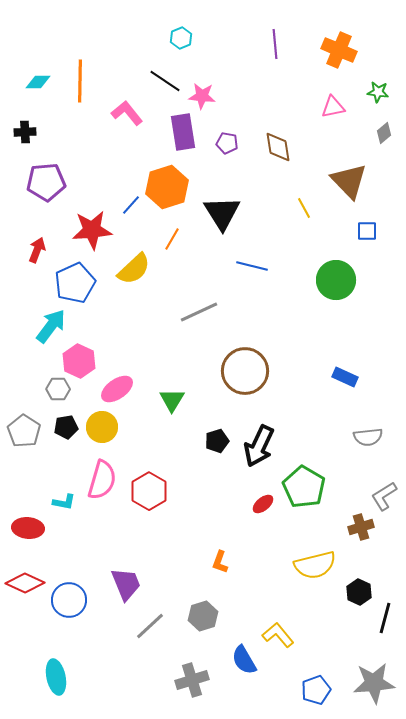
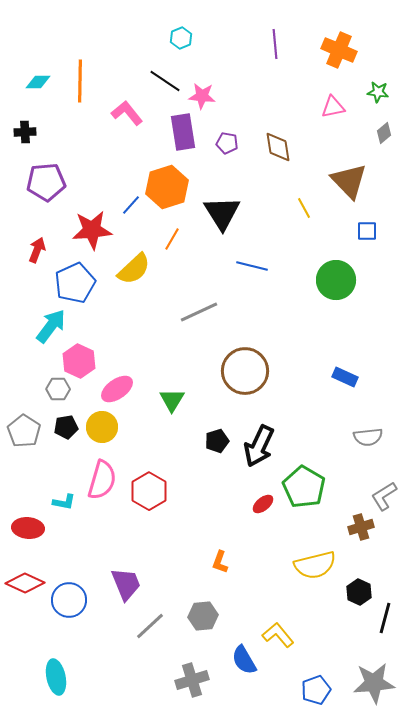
gray hexagon at (203, 616): rotated 12 degrees clockwise
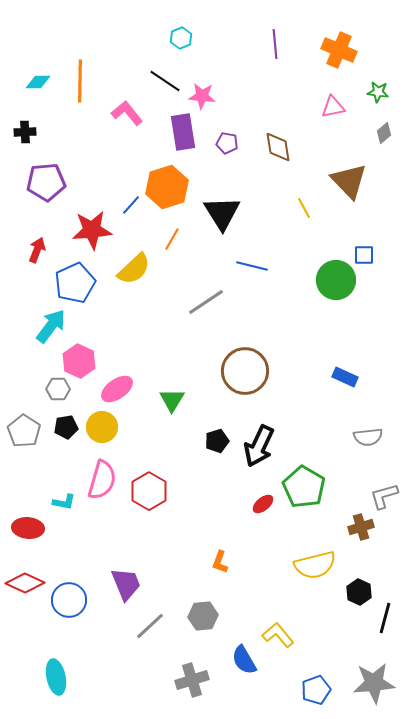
blue square at (367, 231): moved 3 px left, 24 px down
gray line at (199, 312): moved 7 px right, 10 px up; rotated 9 degrees counterclockwise
gray L-shape at (384, 496): rotated 16 degrees clockwise
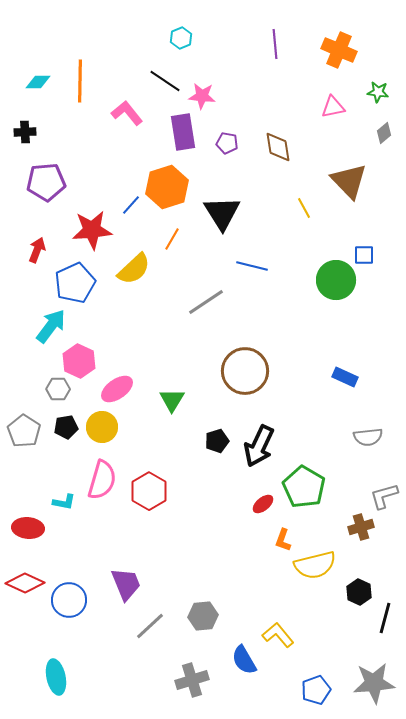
orange L-shape at (220, 562): moved 63 px right, 22 px up
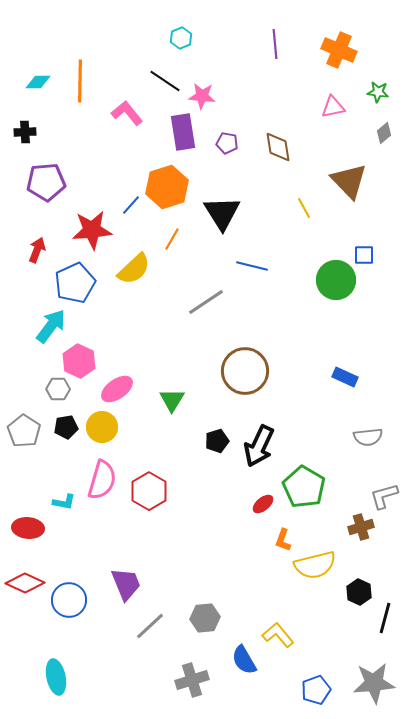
gray hexagon at (203, 616): moved 2 px right, 2 px down
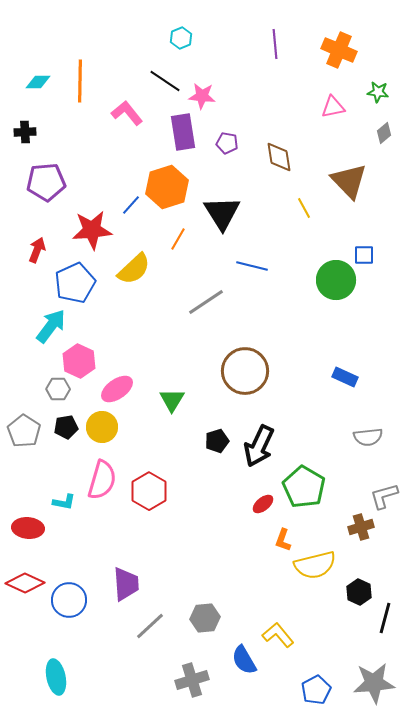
brown diamond at (278, 147): moved 1 px right, 10 px down
orange line at (172, 239): moved 6 px right
purple trapezoid at (126, 584): rotated 18 degrees clockwise
blue pentagon at (316, 690): rotated 8 degrees counterclockwise
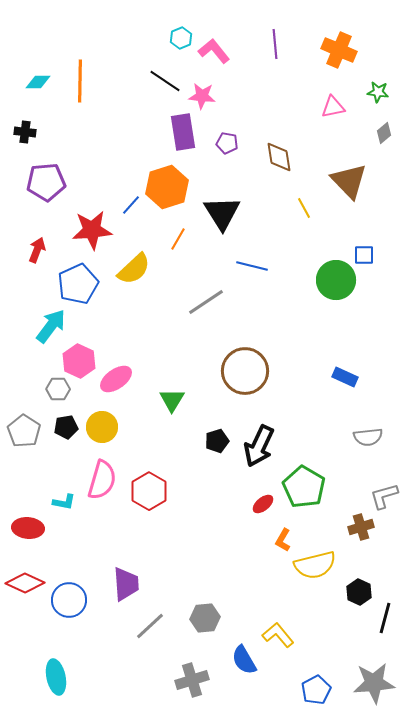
pink L-shape at (127, 113): moved 87 px right, 62 px up
black cross at (25, 132): rotated 10 degrees clockwise
blue pentagon at (75, 283): moved 3 px right, 1 px down
pink ellipse at (117, 389): moved 1 px left, 10 px up
orange L-shape at (283, 540): rotated 10 degrees clockwise
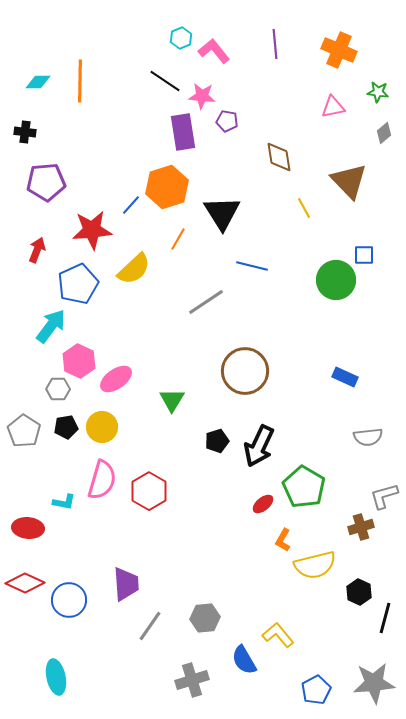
purple pentagon at (227, 143): moved 22 px up
gray line at (150, 626): rotated 12 degrees counterclockwise
